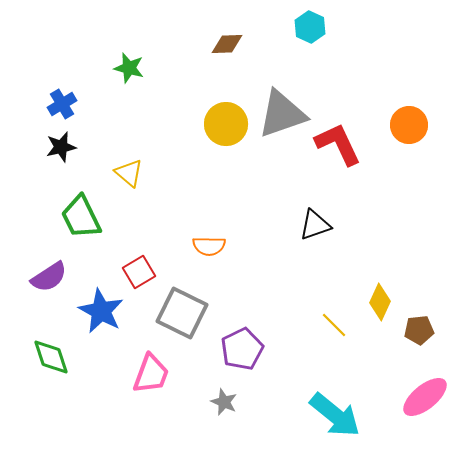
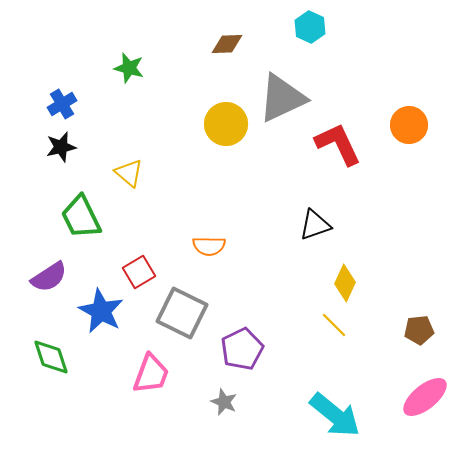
gray triangle: moved 16 px up; rotated 6 degrees counterclockwise
yellow diamond: moved 35 px left, 19 px up
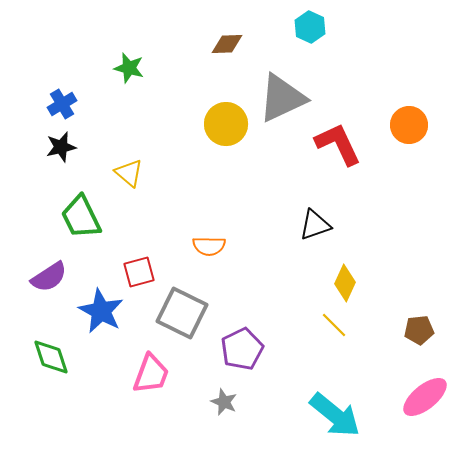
red square: rotated 16 degrees clockwise
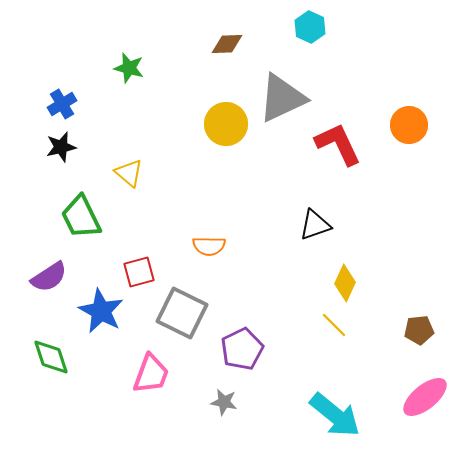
gray star: rotated 12 degrees counterclockwise
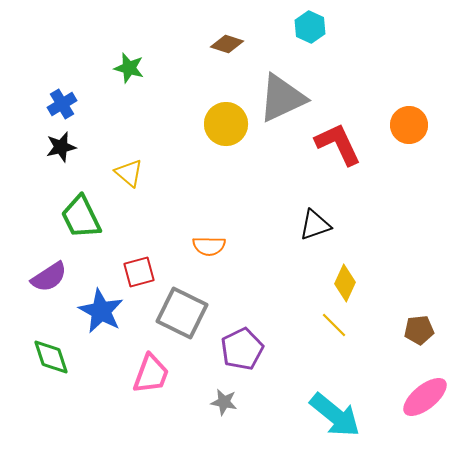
brown diamond: rotated 20 degrees clockwise
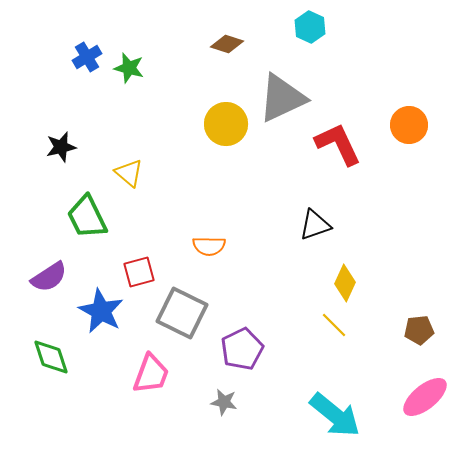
blue cross: moved 25 px right, 47 px up
green trapezoid: moved 6 px right
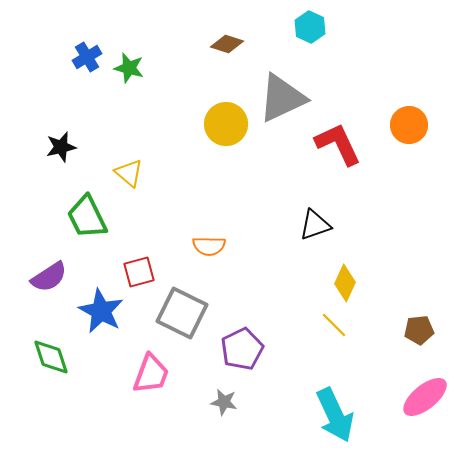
cyan arrow: rotated 26 degrees clockwise
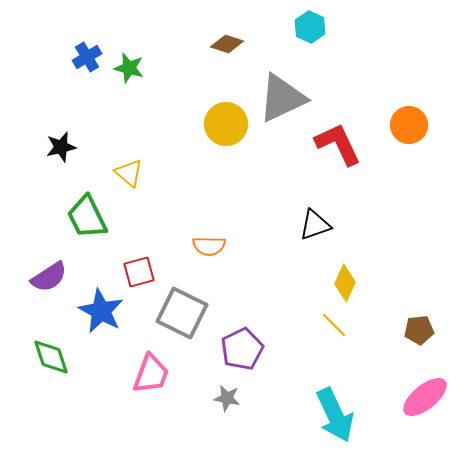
gray star: moved 3 px right, 4 px up
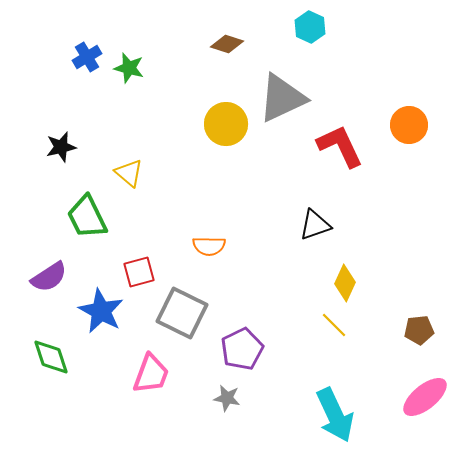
red L-shape: moved 2 px right, 2 px down
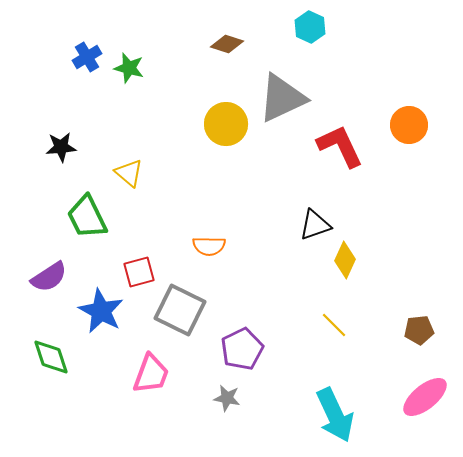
black star: rotated 8 degrees clockwise
yellow diamond: moved 23 px up
gray square: moved 2 px left, 3 px up
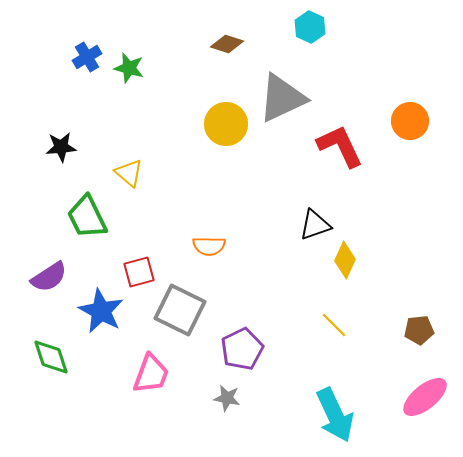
orange circle: moved 1 px right, 4 px up
